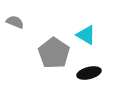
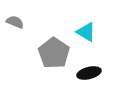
cyan triangle: moved 3 px up
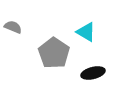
gray semicircle: moved 2 px left, 5 px down
black ellipse: moved 4 px right
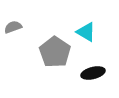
gray semicircle: rotated 42 degrees counterclockwise
gray pentagon: moved 1 px right, 1 px up
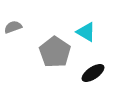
black ellipse: rotated 20 degrees counterclockwise
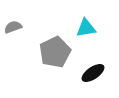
cyan triangle: moved 4 px up; rotated 40 degrees counterclockwise
gray pentagon: rotated 12 degrees clockwise
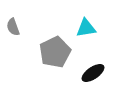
gray semicircle: rotated 90 degrees counterclockwise
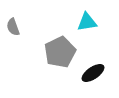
cyan triangle: moved 1 px right, 6 px up
gray pentagon: moved 5 px right
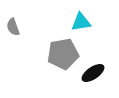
cyan triangle: moved 6 px left
gray pentagon: moved 3 px right, 2 px down; rotated 16 degrees clockwise
